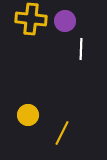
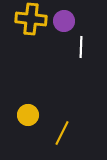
purple circle: moved 1 px left
white line: moved 2 px up
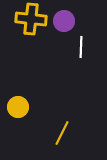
yellow circle: moved 10 px left, 8 px up
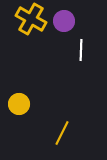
yellow cross: rotated 24 degrees clockwise
white line: moved 3 px down
yellow circle: moved 1 px right, 3 px up
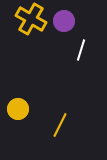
white line: rotated 15 degrees clockwise
yellow circle: moved 1 px left, 5 px down
yellow line: moved 2 px left, 8 px up
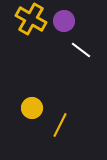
white line: rotated 70 degrees counterclockwise
yellow circle: moved 14 px right, 1 px up
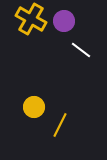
yellow circle: moved 2 px right, 1 px up
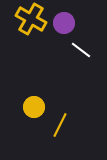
purple circle: moved 2 px down
